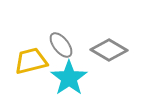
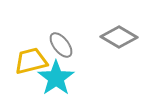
gray diamond: moved 10 px right, 13 px up
cyan star: moved 13 px left
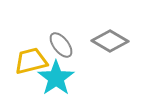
gray diamond: moved 9 px left, 4 px down
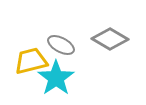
gray diamond: moved 2 px up
gray ellipse: rotated 24 degrees counterclockwise
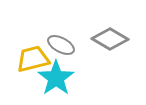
yellow trapezoid: moved 2 px right, 2 px up
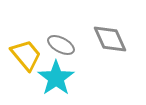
gray diamond: rotated 36 degrees clockwise
yellow trapezoid: moved 7 px left, 4 px up; rotated 64 degrees clockwise
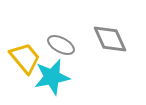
yellow trapezoid: moved 1 px left, 3 px down
cyan star: moved 4 px left, 1 px up; rotated 24 degrees clockwise
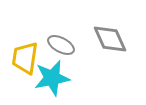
yellow trapezoid: rotated 132 degrees counterclockwise
cyan star: moved 1 px down
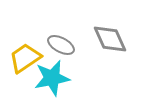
yellow trapezoid: rotated 48 degrees clockwise
